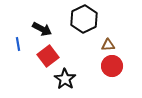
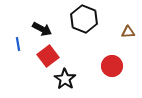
black hexagon: rotated 12 degrees counterclockwise
brown triangle: moved 20 px right, 13 px up
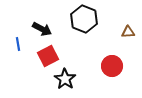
red square: rotated 10 degrees clockwise
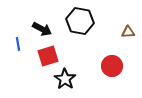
black hexagon: moved 4 px left, 2 px down; rotated 12 degrees counterclockwise
red square: rotated 10 degrees clockwise
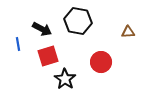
black hexagon: moved 2 px left
red circle: moved 11 px left, 4 px up
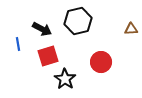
black hexagon: rotated 24 degrees counterclockwise
brown triangle: moved 3 px right, 3 px up
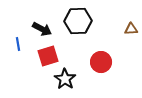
black hexagon: rotated 12 degrees clockwise
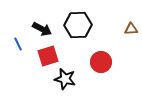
black hexagon: moved 4 px down
blue line: rotated 16 degrees counterclockwise
black star: rotated 20 degrees counterclockwise
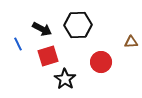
brown triangle: moved 13 px down
black star: rotated 20 degrees clockwise
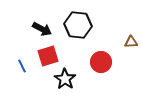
black hexagon: rotated 8 degrees clockwise
blue line: moved 4 px right, 22 px down
